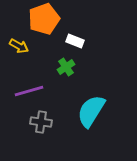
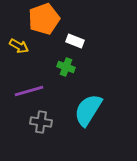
green cross: rotated 36 degrees counterclockwise
cyan semicircle: moved 3 px left, 1 px up
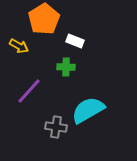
orange pentagon: rotated 12 degrees counterclockwise
green cross: rotated 18 degrees counterclockwise
purple line: rotated 32 degrees counterclockwise
cyan semicircle: rotated 28 degrees clockwise
gray cross: moved 15 px right, 5 px down
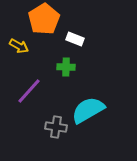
white rectangle: moved 2 px up
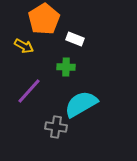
yellow arrow: moved 5 px right
cyan semicircle: moved 7 px left, 6 px up
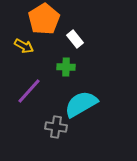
white rectangle: rotated 30 degrees clockwise
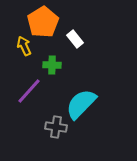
orange pentagon: moved 1 px left, 3 px down
yellow arrow: rotated 144 degrees counterclockwise
green cross: moved 14 px left, 2 px up
cyan semicircle: rotated 16 degrees counterclockwise
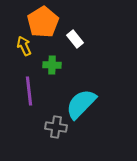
purple line: rotated 48 degrees counterclockwise
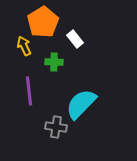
green cross: moved 2 px right, 3 px up
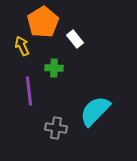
yellow arrow: moved 2 px left
green cross: moved 6 px down
cyan semicircle: moved 14 px right, 7 px down
gray cross: moved 1 px down
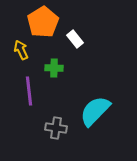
yellow arrow: moved 1 px left, 4 px down
